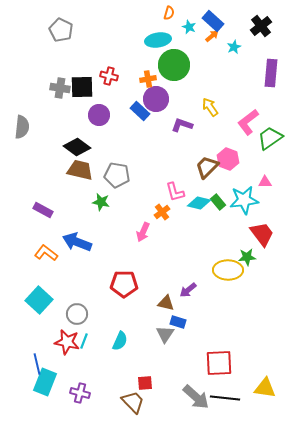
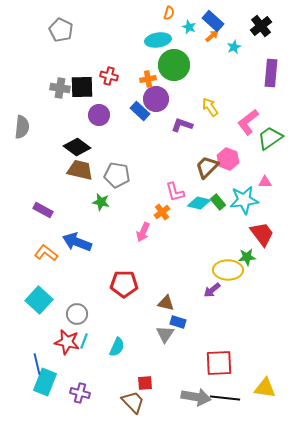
purple arrow at (188, 290): moved 24 px right
cyan semicircle at (120, 341): moved 3 px left, 6 px down
gray arrow at (196, 397): rotated 32 degrees counterclockwise
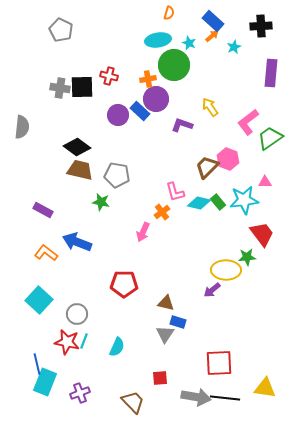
black cross at (261, 26): rotated 35 degrees clockwise
cyan star at (189, 27): moved 16 px down
purple circle at (99, 115): moved 19 px right
yellow ellipse at (228, 270): moved 2 px left
red square at (145, 383): moved 15 px right, 5 px up
purple cross at (80, 393): rotated 36 degrees counterclockwise
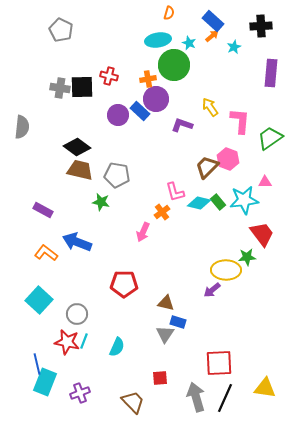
pink L-shape at (248, 122): moved 8 px left, 1 px up; rotated 132 degrees clockwise
gray arrow at (196, 397): rotated 116 degrees counterclockwise
black line at (225, 398): rotated 72 degrees counterclockwise
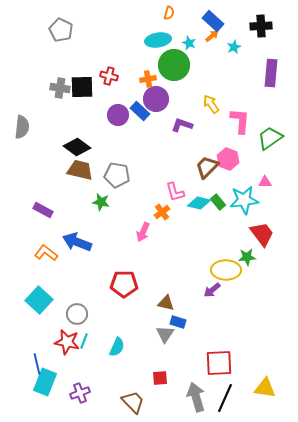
yellow arrow at (210, 107): moved 1 px right, 3 px up
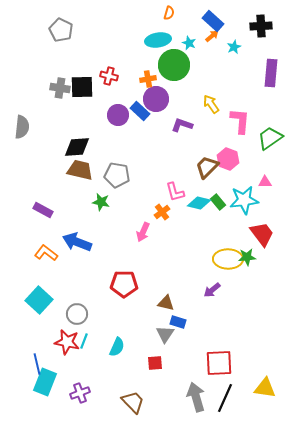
black diamond at (77, 147): rotated 40 degrees counterclockwise
yellow ellipse at (226, 270): moved 2 px right, 11 px up
red square at (160, 378): moved 5 px left, 15 px up
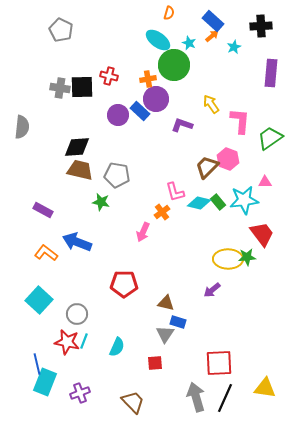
cyan ellipse at (158, 40): rotated 45 degrees clockwise
